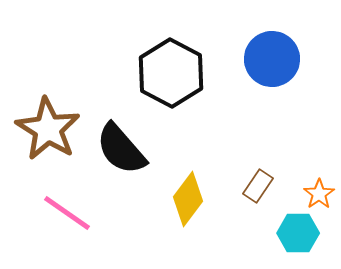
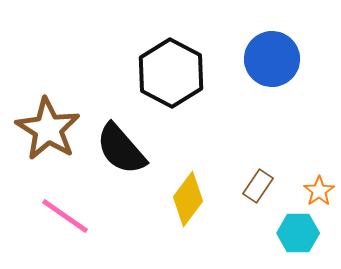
orange star: moved 3 px up
pink line: moved 2 px left, 3 px down
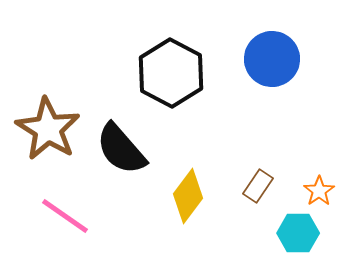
yellow diamond: moved 3 px up
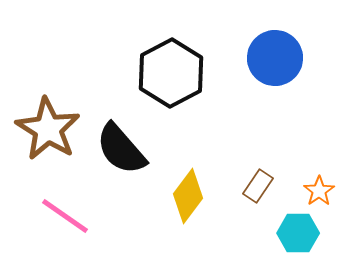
blue circle: moved 3 px right, 1 px up
black hexagon: rotated 4 degrees clockwise
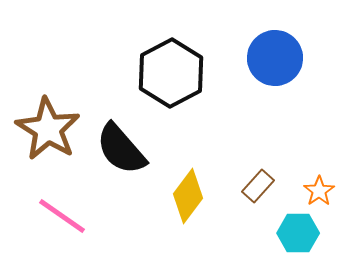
brown rectangle: rotated 8 degrees clockwise
pink line: moved 3 px left
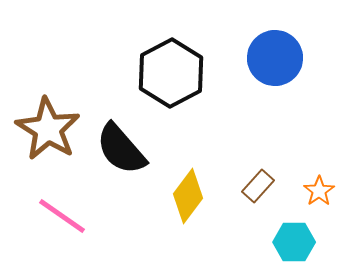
cyan hexagon: moved 4 px left, 9 px down
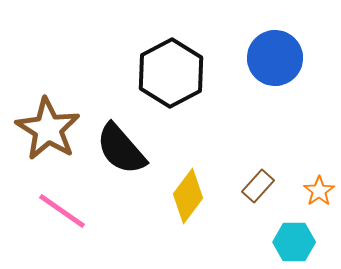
pink line: moved 5 px up
